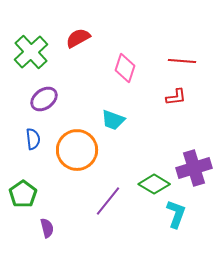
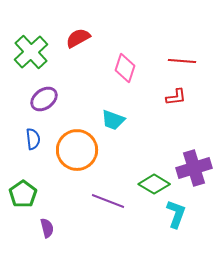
purple line: rotated 72 degrees clockwise
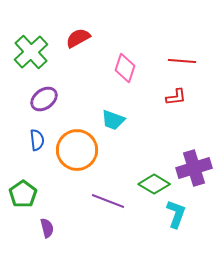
blue semicircle: moved 4 px right, 1 px down
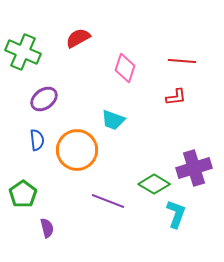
green cross: moved 8 px left; rotated 24 degrees counterclockwise
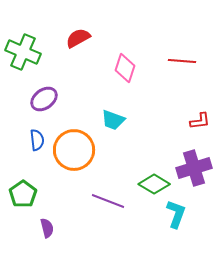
red L-shape: moved 24 px right, 24 px down
orange circle: moved 3 px left
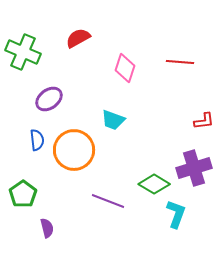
red line: moved 2 px left, 1 px down
purple ellipse: moved 5 px right
red L-shape: moved 4 px right
